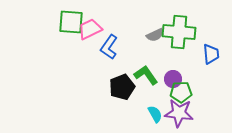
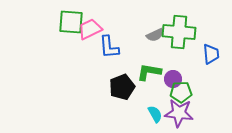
blue L-shape: rotated 40 degrees counterclockwise
green L-shape: moved 3 px right, 3 px up; rotated 45 degrees counterclockwise
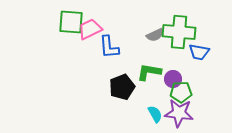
blue trapezoid: moved 12 px left, 2 px up; rotated 105 degrees clockwise
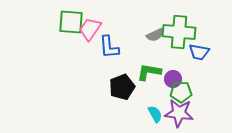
pink trapezoid: rotated 30 degrees counterclockwise
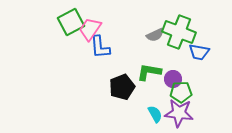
green square: rotated 32 degrees counterclockwise
green cross: rotated 16 degrees clockwise
blue L-shape: moved 9 px left
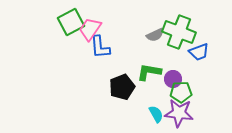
blue trapezoid: rotated 30 degrees counterclockwise
cyan semicircle: moved 1 px right
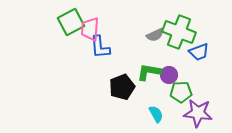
pink trapezoid: rotated 30 degrees counterclockwise
purple circle: moved 4 px left, 4 px up
purple star: moved 19 px right
